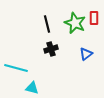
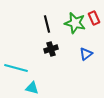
red rectangle: rotated 24 degrees counterclockwise
green star: rotated 10 degrees counterclockwise
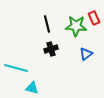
green star: moved 1 px right, 3 px down; rotated 10 degrees counterclockwise
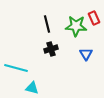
blue triangle: rotated 24 degrees counterclockwise
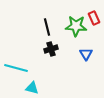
black line: moved 3 px down
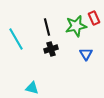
green star: rotated 15 degrees counterclockwise
cyan line: moved 29 px up; rotated 45 degrees clockwise
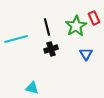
green star: rotated 20 degrees counterclockwise
cyan line: rotated 75 degrees counterclockwise
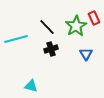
black line: rotated 30 degrees counterclockwise
cyan triangle: moved 1 px left, 2 px up
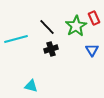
blue triangle: moved 6 px right, 4 px up
